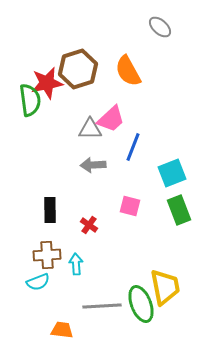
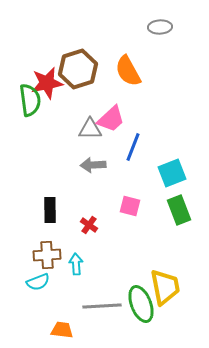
gray ellipse: rotated 45 degrees counterclockwise
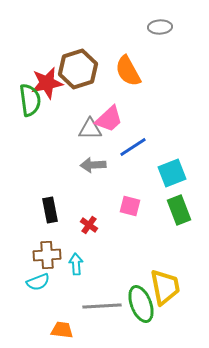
pink trapezoid: moved 2 px left
blue line: rotated 36 degrees clockwise
black rectangle: rotated 10 degrees counterclockwise
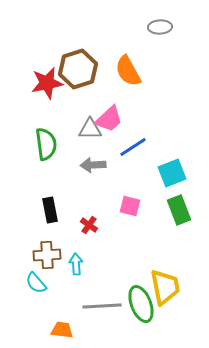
green semicircle: moved 16 px right, 44 px down
cyan semicircle: moved 2 px left, 1 px down; rotated 70 degrees clockwise
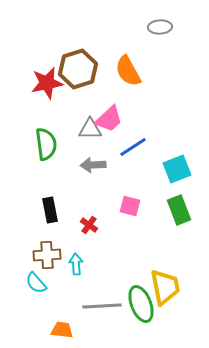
cyan square: moved 5 px right, 4 px up
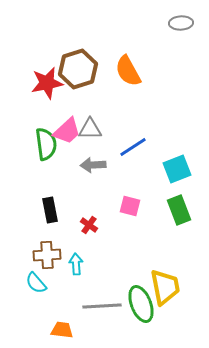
gray ellipse: moved 21 px right, 4 px up
pink trapezoid: moved 42 px left, 12 px down
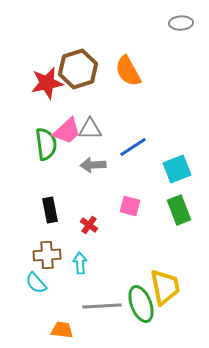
cyan arrow: moved 4 px right, 1 px up
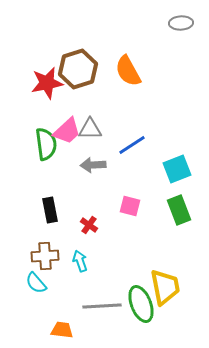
blue line: moved 1 px left, 2 px up
brown cross: moved 2 px left, 1 px down
cyan arrow: moved 2 px up; rotated 15 degrees counterclockwise
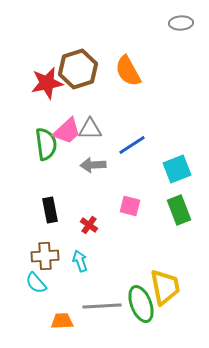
orange trapezoid: moved 9 px up; rotated 10 degrees counterclockwise
